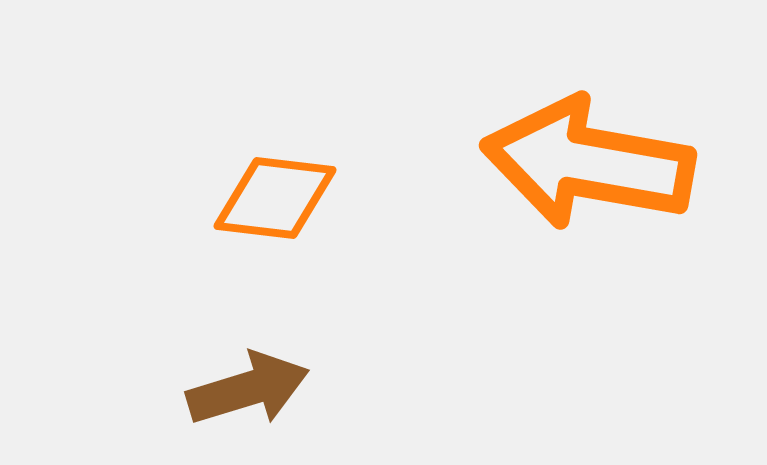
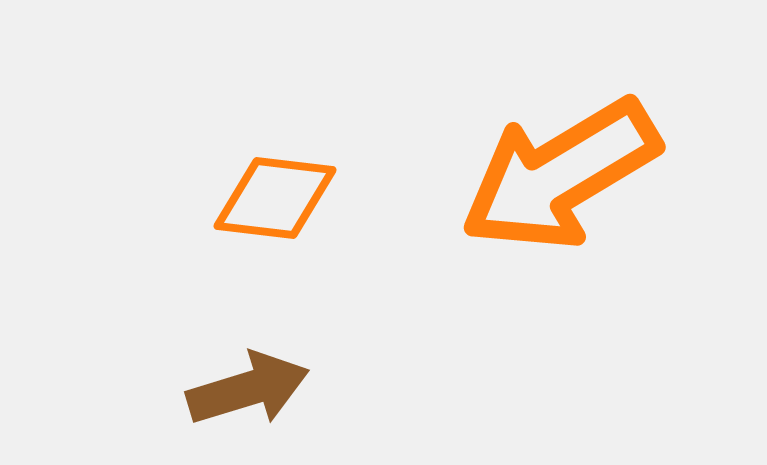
orange arrow: moved 28 px left, 12 px down; rotated 41 degrees counterclockwise
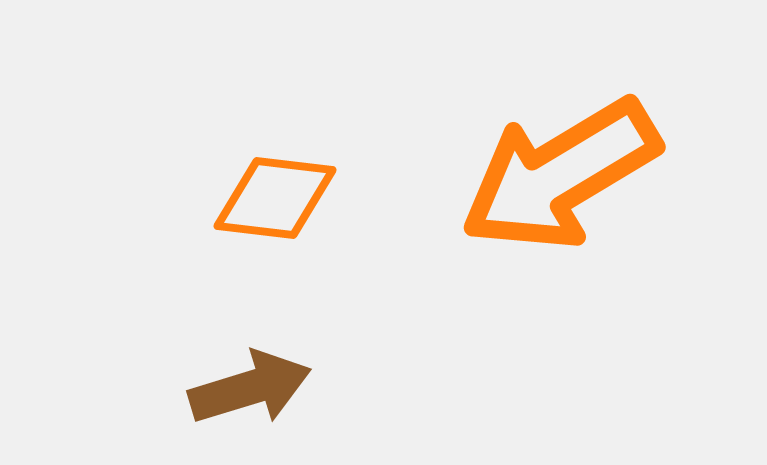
brown arrow: moved 2 px right, 1 px up
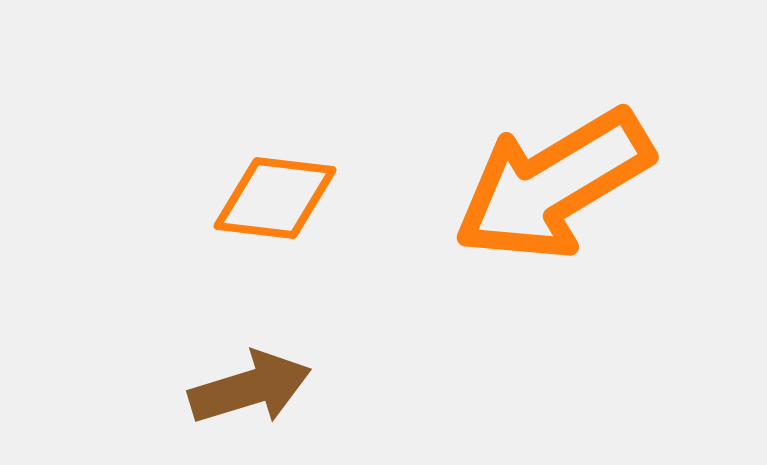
orange arrow: moved 7 px left, 10 px down
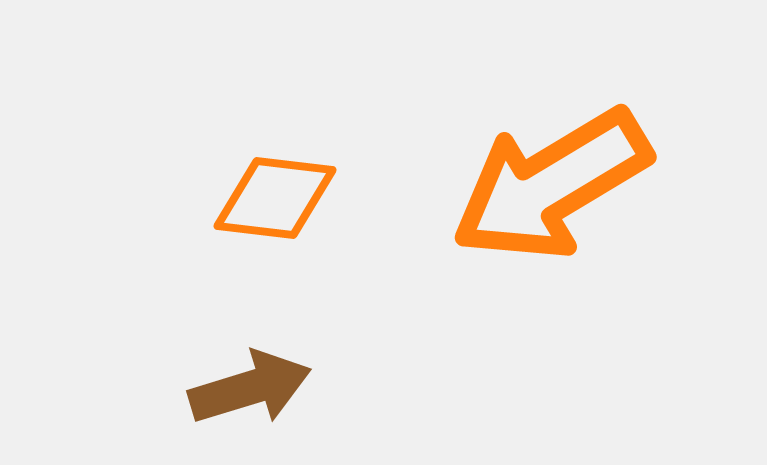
orange arrow: moved 2 px left
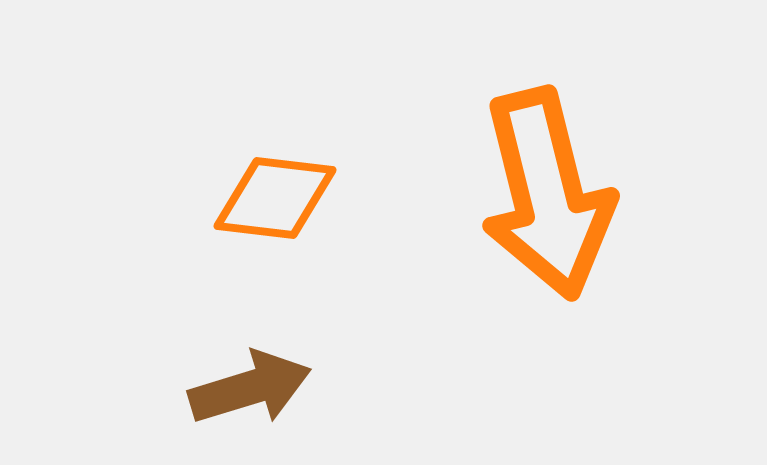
orange arrow: moved 4 px left, 9 px down; rotated 73 degrees counterclockwise
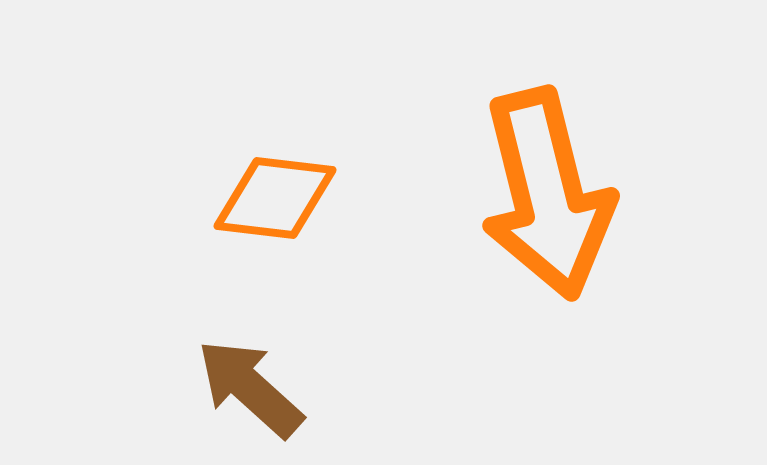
brown arrow: rotated 121 degrees counterclockwise
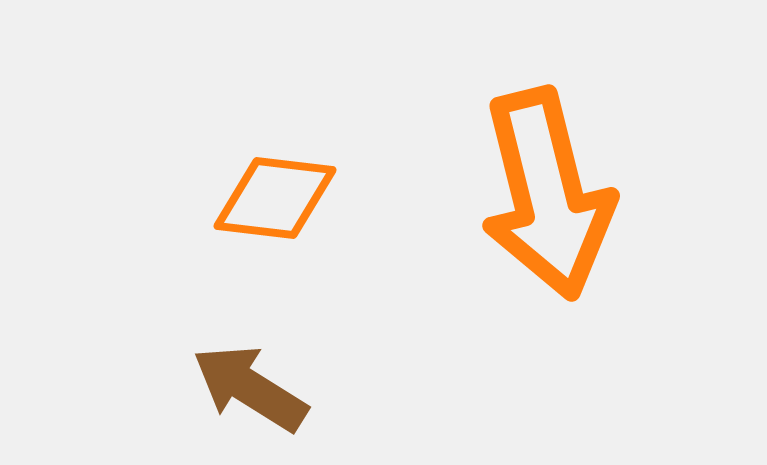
brown arrow: rotated 10 degrees counterclockwise
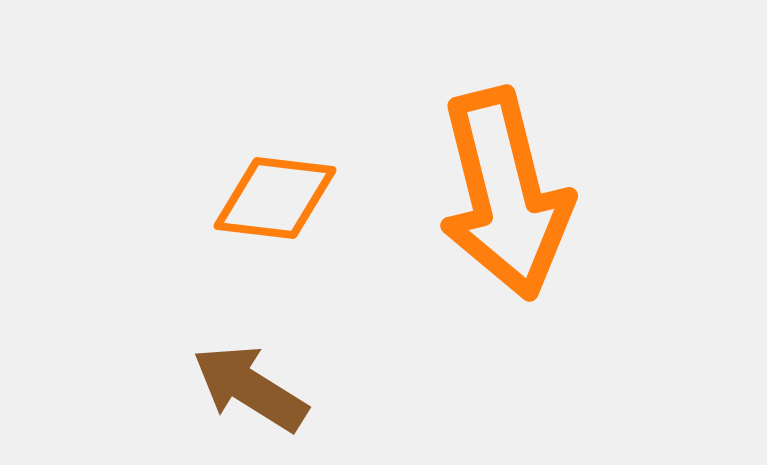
orange arrow: moved 42 px left
